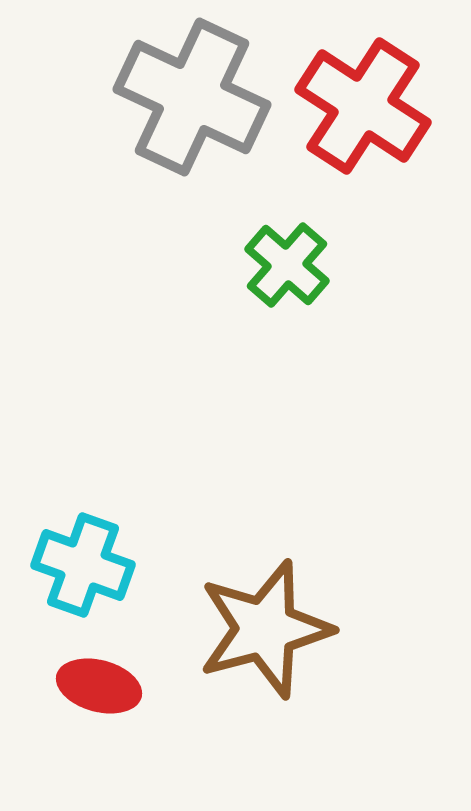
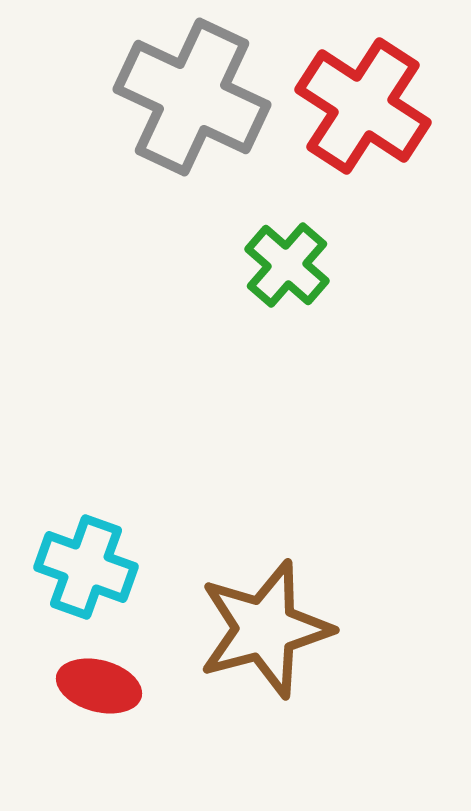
cyan cross: moved 3 px right, 2 px down
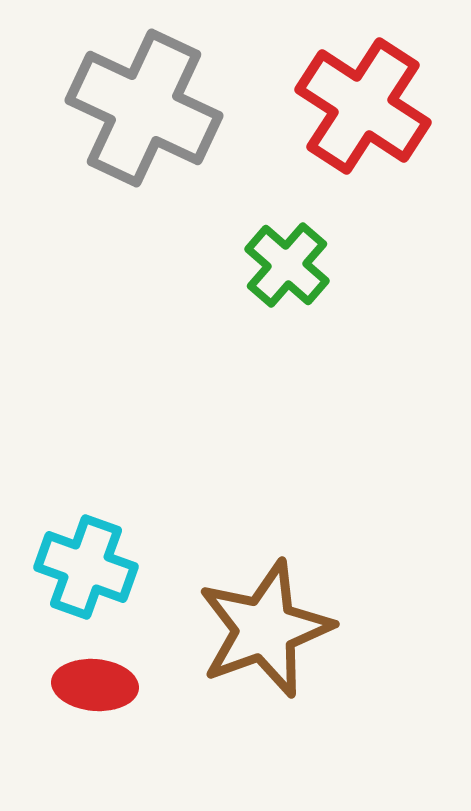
gray cross: moved 48 px left, 11 px down
brown star: rotated 5 degrees counterclockwise
red ellipse: moved 4 px left, 1 px up; rotated 10 degrees counterclockwise
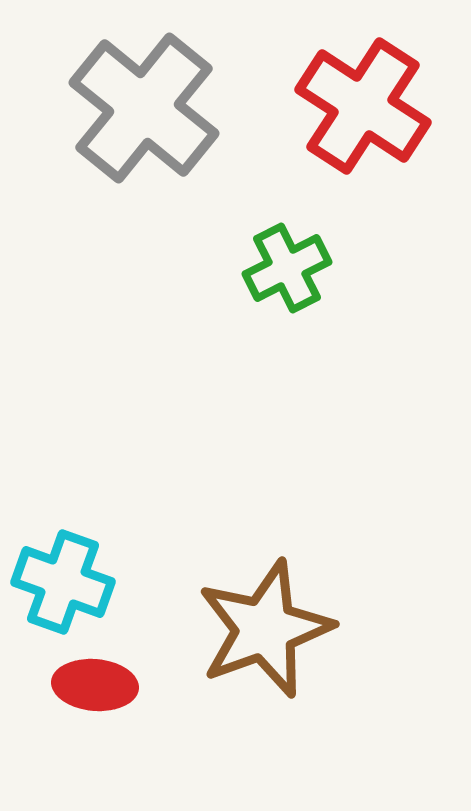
gray cross: rotated 14 degrees clockwise
green cross: moved 3 px down; rotated 22 degrees clockwise
cyan cross: moved 23 px left, 15 px down
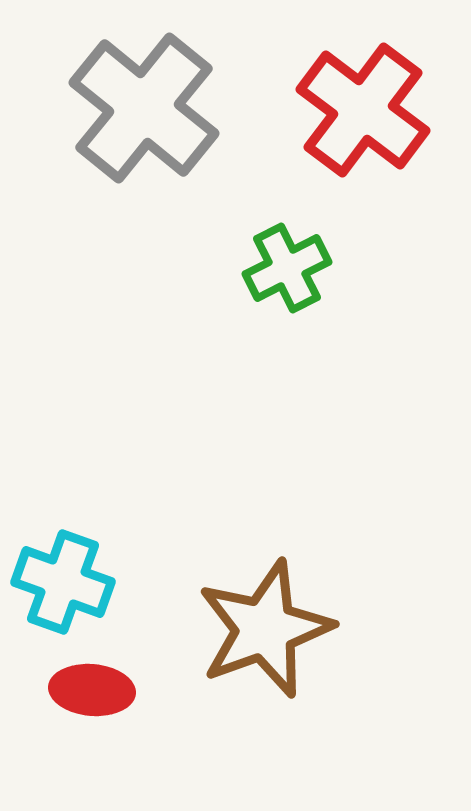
red cross: moved 4 px down; rotated 4 degrees clockwise
red ellipse: moved 3 px left, 5 px down
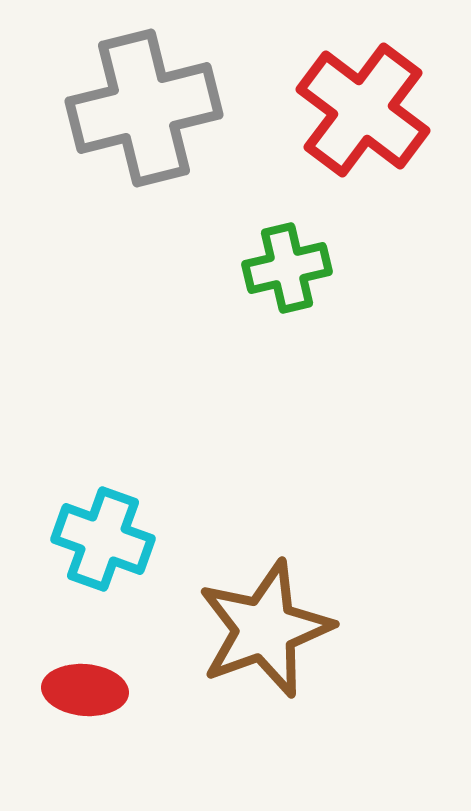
gray cross: rotated 37 degrees clockwise
green cross: rotated 14 degrees clockwise
cyan cross: moved 40 px right, 43 px up
red ellipse: moved 7 px left
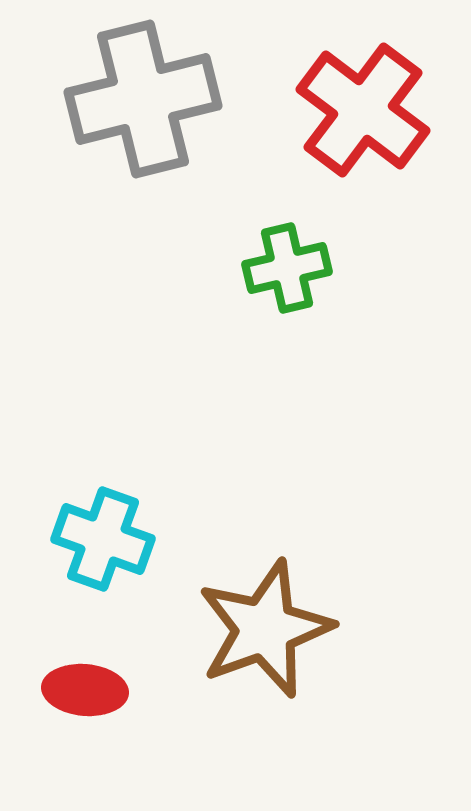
gray cross: moved 1 px left, 9 px up
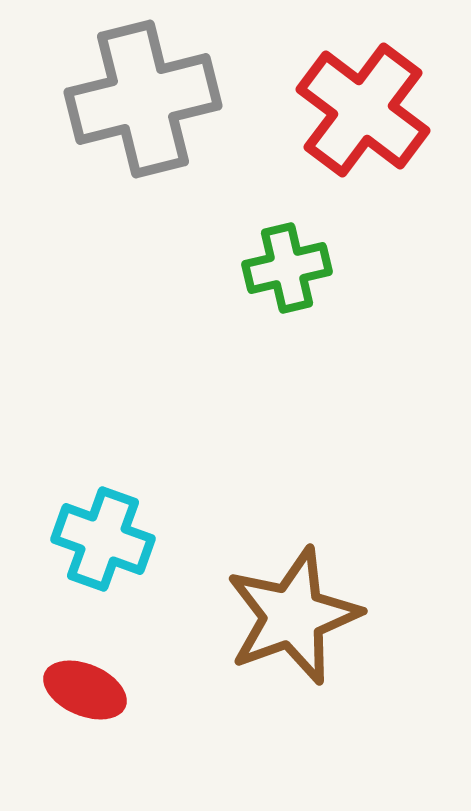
brown star: moved 28 px right, 13 px up
red ellipse: rotated 18 degrees clockwise
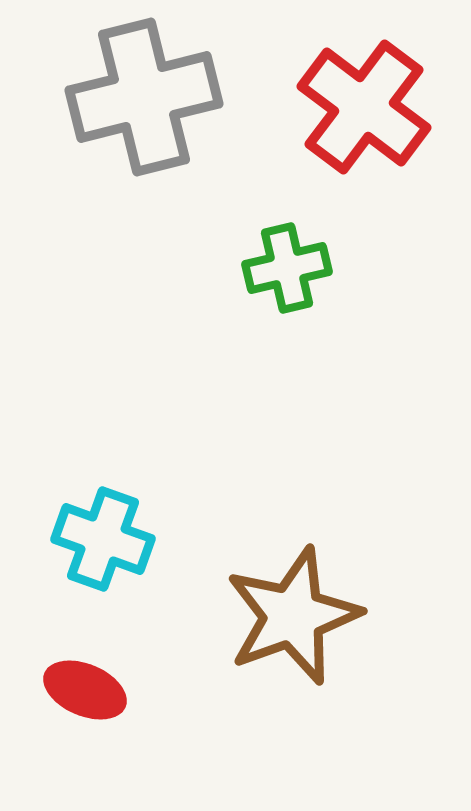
gray cross: moved 1 px right, 2 px up
red cross: moved 1 px right, 3 px up
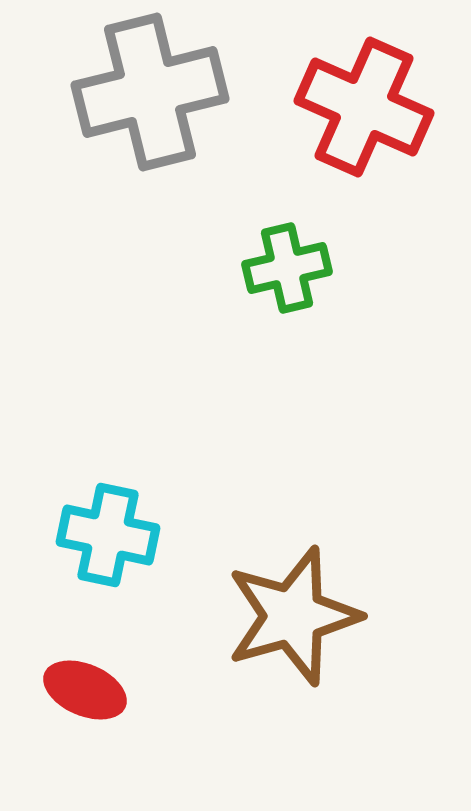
gray cross: moved 6 px right, 5 px up
red cross: rotated 13 degrees counterclockwise
cyan cross: moved 5 px right, 4 px up; rotated 8 degrees counterclockwise
brown star: rotated 4 degrees clockwise
